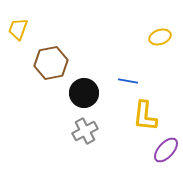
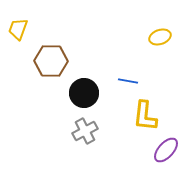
brown hexagon: moved 2 px up; rotated 12 degrees clockwise
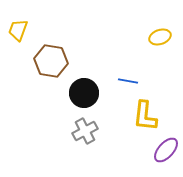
yellow trapezoid: moved 1 px down
brown hexagon: rotated 8 degrees clockwise
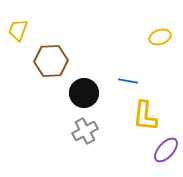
brown hexagon: rotated 12 degrees counterclockwise
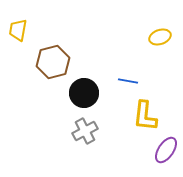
yellow trapezoid: rotated 10 degrees counterclockwise
brown hexagon: moved 2 px right, 1 px down; rotated 12 degrees counterclockwise
purple ellipse: rotated 8 degrees counterclockwise
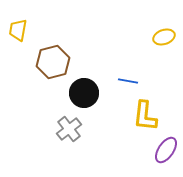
yellow ellipse: moved 4 px right
gray cross: moved 16 px left, 2 px up; rotated 10 degrees counterclockwise
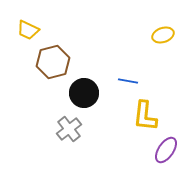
yellow trapezoid: moved 10 px right; rotated 75 degrees counterclockwise
yellow ellipse: moved 1 px left, 2 px up
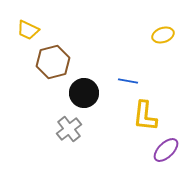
purple ellipse: rotated 12 degrees clockwise
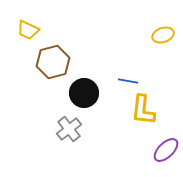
yellow L-shape: moved 2 px left, 6 px up
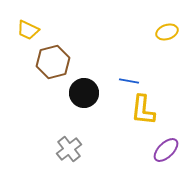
yellow ellipse: moved 4 px right, 3 px up
blue line: moved 1 px right
gray cross: moved 20 px down
